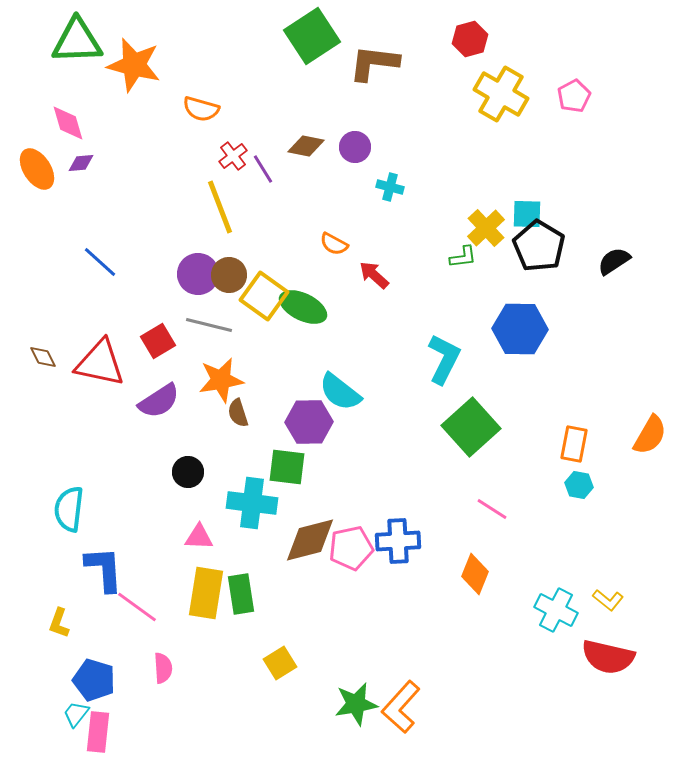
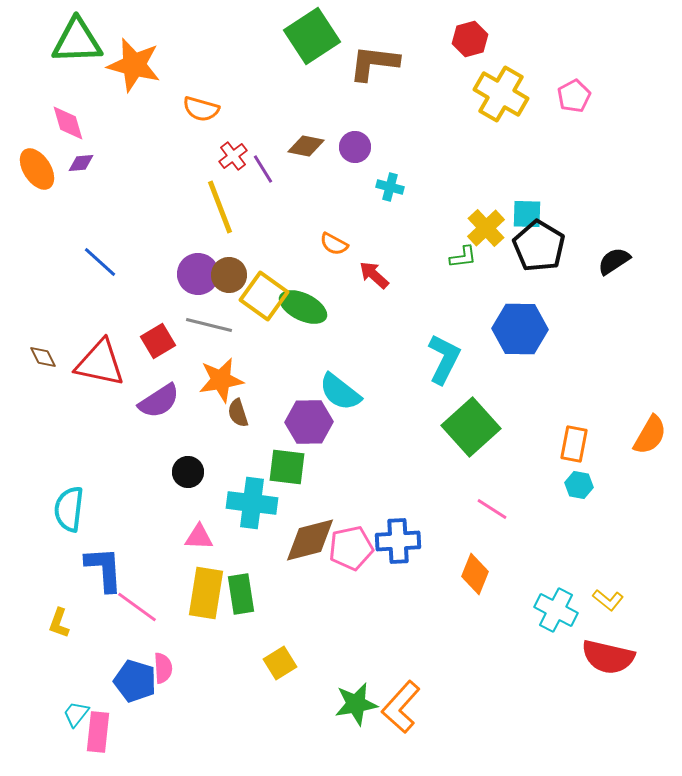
blue pentagon at (94, 680): moved 41 px right, 1 px down
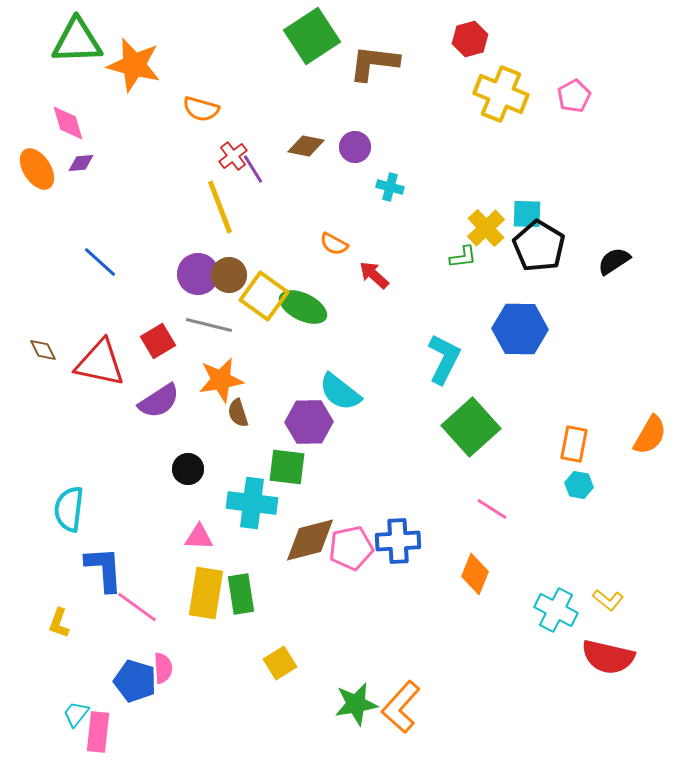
yellow cross at (501, 94): rotated 8 degrees counterclockwise
purple line at (263, 169): moved 10 px left
brown diamond at (43, 357): moved 7 px up
black circle at (188, 472): moved 3 px up
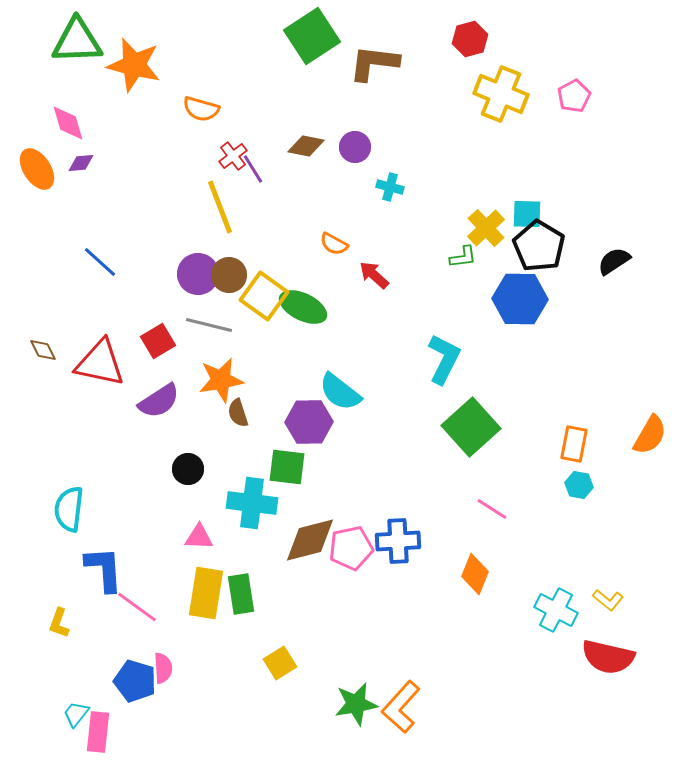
blue hexagon at (520, 329): moved 30 px up
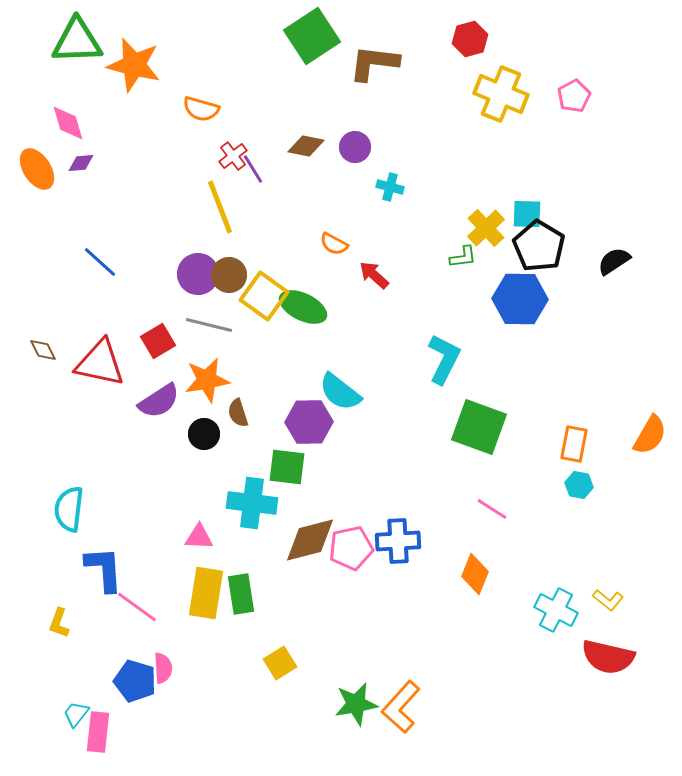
orange star at (221, 380): moved 14 px left
green square at (471, 427): moved 8 px right; rotated 28 degrees counterclockwise
black circle at (188, 469): moved 16 px right, 35 px up
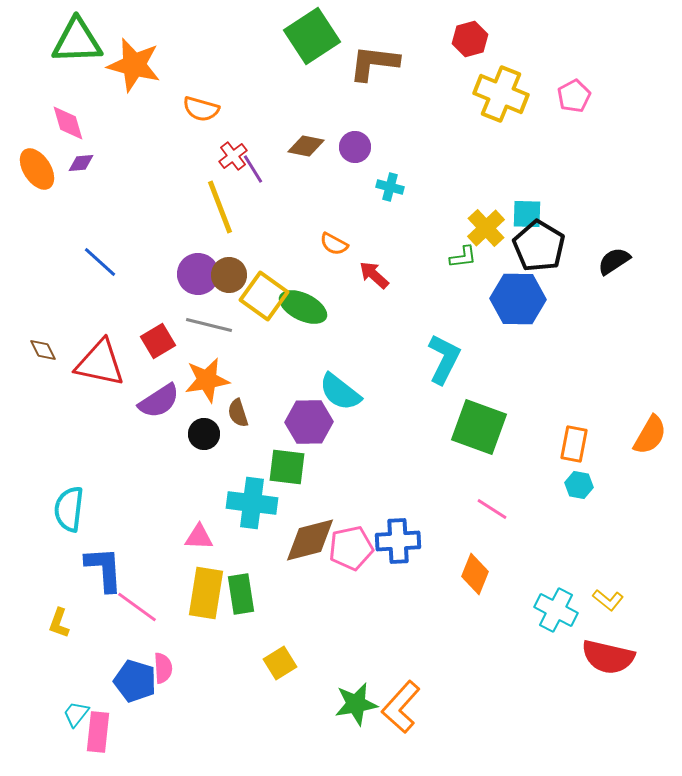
blue hexagon at (520, 299): moved 2 px left
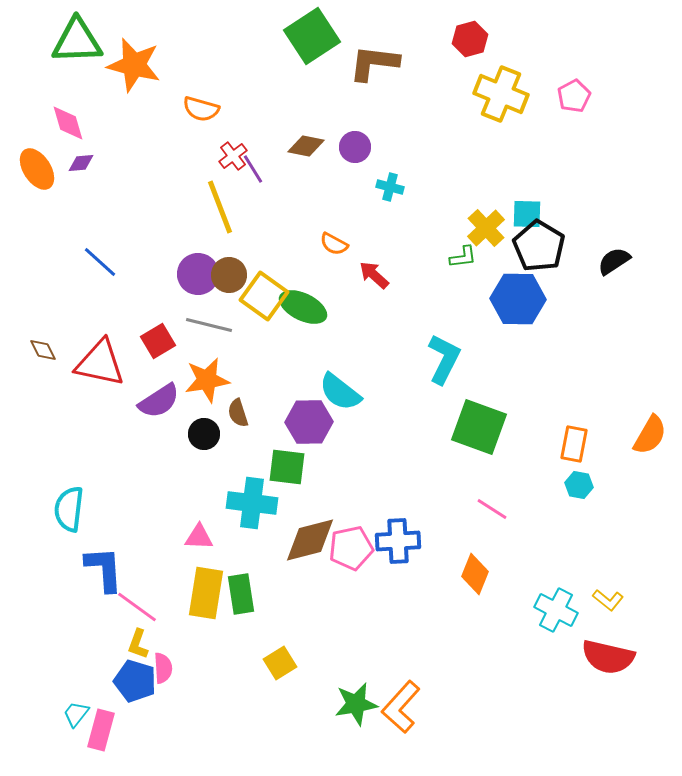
yellow L-shape at (59, 623): moved 79 px right, 21 px down
pink rectangle at (98, 732): moved 3 px right, 2 px up; rotated 9 degrees clockwise
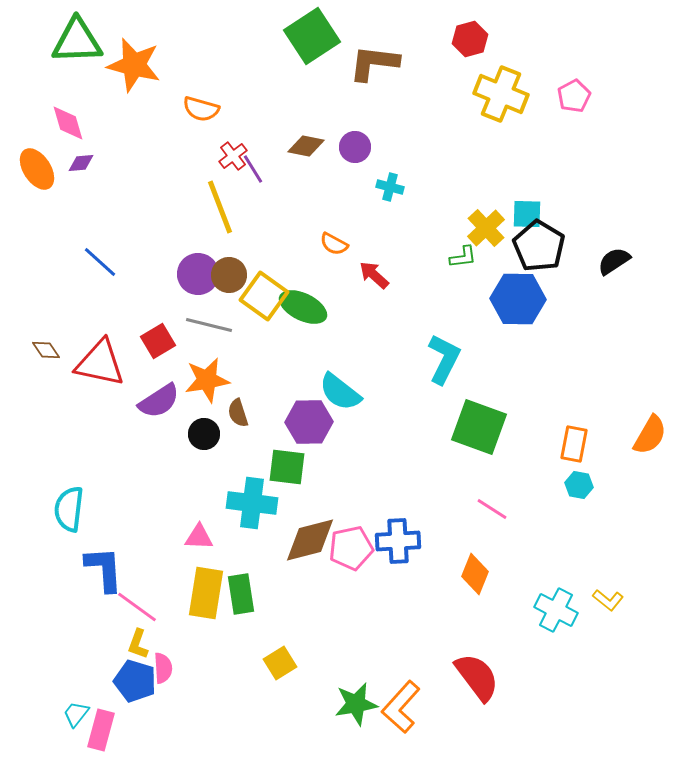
brown diamond at (43, 350): moved 3 px right; rotated 8 degrees counterclockwise
red semicircle at (608, 657): moved 131 px left, 20 px down; rotated 140 degrees counterclockwise
